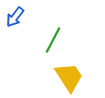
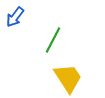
yellow trapezoid: moved 1 px left, 1 px down
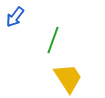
green line: rotated 8 degrees counterclockwise
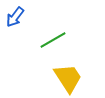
green line: rotated 40 degrees clockwise
